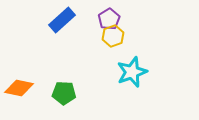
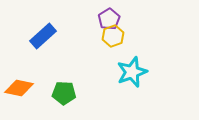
blue rectangle: moved 19 px left, 16 px down
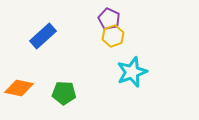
purple pentagon: rotated 15 degrees counterclockwise
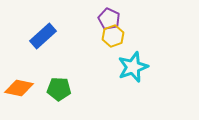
cyan star: moved 1 px right, 5 px up
green pentagon: moved 5 px left, 4 px up
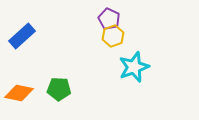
blue rectangle: moved 21 px left
cyan star: moved 1 px right
orange diamond: moved 5 px down
